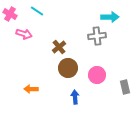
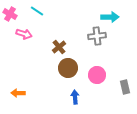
orange arrow: moved 13 px left, 4 px down
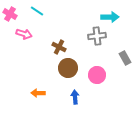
brown cross: rotated 24 degrees counterclockwise
gray rectangle: moved 29 px up; rotated 16 degrees counterclockwise
orange arrow: moved 20 px right
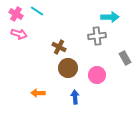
pink cross: moved 6 px right
pink arrow: moved 5 px left
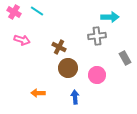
pink cross: moved 2 px left, 2 px up
pink arrow: moved 3 px right, 6 px down
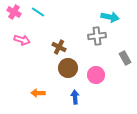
cyan line: moved 1 px right, 1 px down
cyan arrow: rotated 12 degrees clockwise
pink circle: moved 1 px left
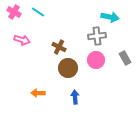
pink circle: moved 15 px up
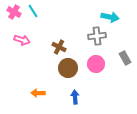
cyan line: moved 5 px left, 1 px up; rotated 24 degrees clockwise
pink circle: moved 4 px down
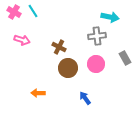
blue arrow: moved 10 px right, 1 px down; rotated 32 degrees counterclockwise
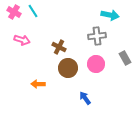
cyan arrow: moved 2 px up
orange arrow: moved 9 px up
